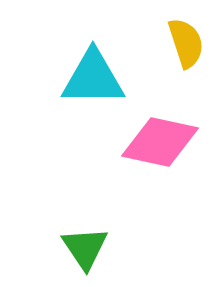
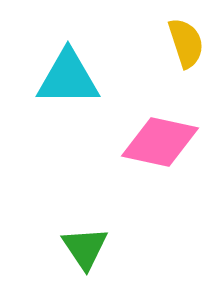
cyan triangle: moved 25 px left
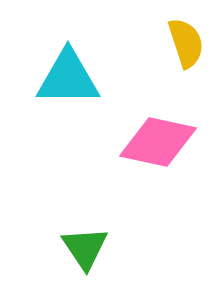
pink diamond: moved 2 px left
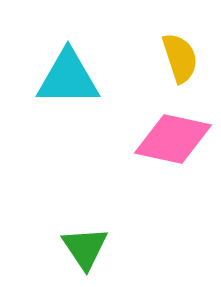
yellow semicircle: moved 6 px left, 15 px down
pink diamond: moved 15 px right, 3 px up
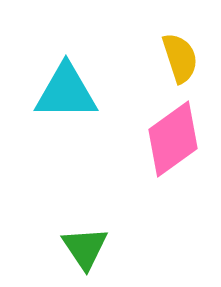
cyan triangle: moved 2 px left, 14 px down
pink diamond: rotated 48 degrees counterclockwise
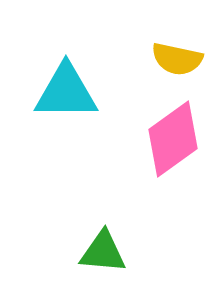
yellow semicircle: moved 3 px left, 1 px down; rotated 120 degrees clockwise
green triangle: moved 18 px right, 4 px down; rotated 51 degrees counterclockwise
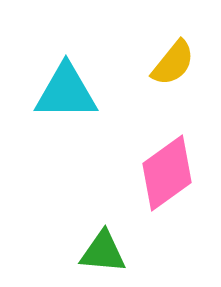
yellow semicircle: moved 4 px left, 4 px down; rotated 63 degrees counterclockwise
pink diamond: moved 6 px left, 34 px down
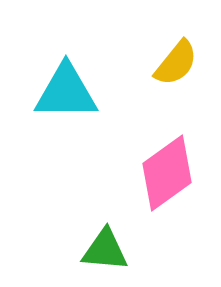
yellow semicircle: moved 3 px right
green triangle: moved 2 px right, 2 px up
